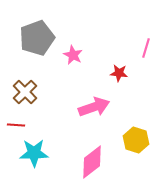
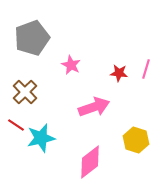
gray pentagon: moved 5 px left
pink line: moved 21 px down
pink star: moved 2 px left, 10 px down
red line: rotated 30 degrees clockwise
cyan star: moved 7 px right, 15 px up; rotated 12 degrees counterclockwise
pink diamond: moved 2 px left
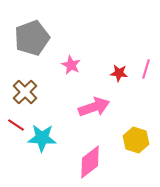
cyan star: moved 1 px right; rotated 16 degrees clockwise
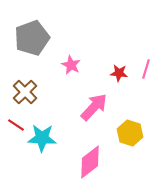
pink arrow: rotated 28 degrees counterclockwise
yellow hexagon: moved 6 px left, 7 px up
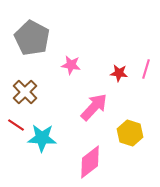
gray pentagon: rotated 24 degrees counterclockwise
pink star: rotated 18 degrees counterclockwise
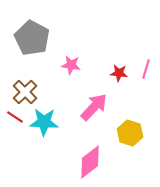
red line: moved 1 px left, 8 px up
cyan star: moved 2 px right, 16 px up
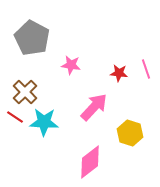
pink line: rotated 36 degrees counterclockwise
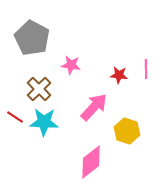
pink line: rotated 18 degrees clockwise
red star: moved 2 px down
brown cross: moved 14 px right, 3 px up
yellow hexagon: moved 3 px left, 2 px up
pink diamond: moved 1 px right
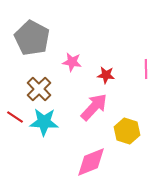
pink star: moved 1 px right, 3 px up
red star: moved 13 px left
pink diamond: rotated 16 degrees clockwise
